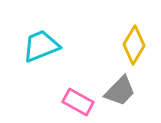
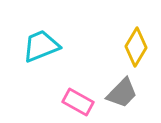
yellow diamond: moved 2 px right, 2 px down
gray trapezoid: moved 2 px right, 2 px down
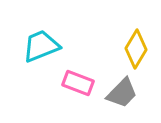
yellow diamond: moved 2 px down
pink rectangle: moved 19 px up; rotated 8 degrees counterclockwise
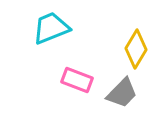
cyan trapezoid: moved 10 px right, 18 px up
pink rectangle: moved 1 px left, 3 px up
